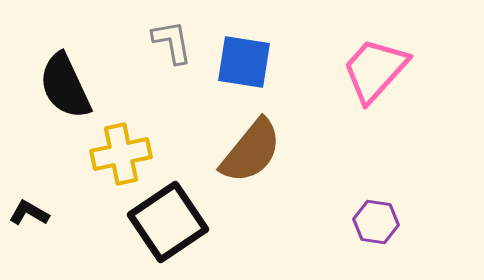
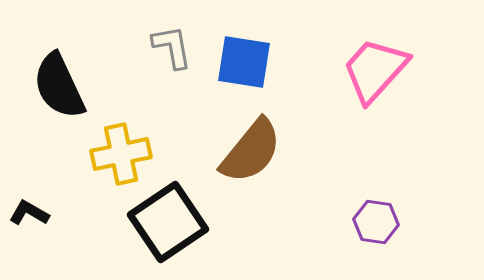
gray L-shape: moved 5 px down
black semicircle: moved 6 px left
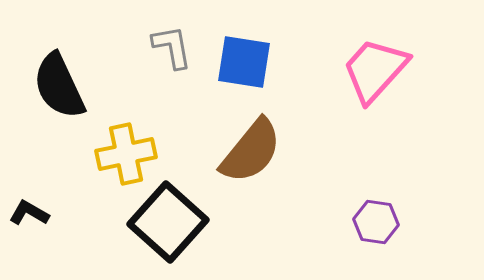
yellow cross: moved 5 px right
black square: rotated 14 degrees counterclockwise
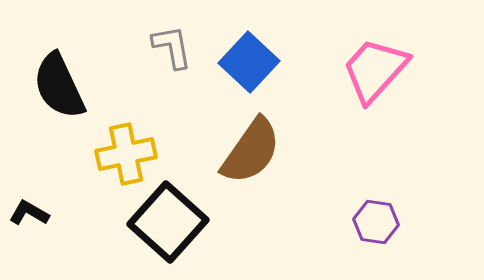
blue square: moved 5 px right; rotated 34 degrees clockwise
brown semicircle: rotated 4 degrees counterclockwise
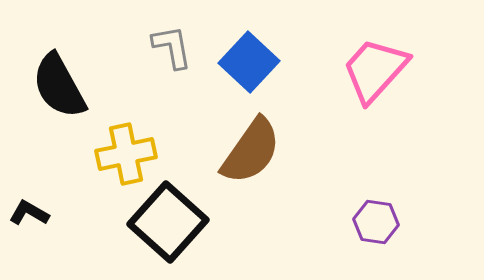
black semicircle: rotated 4 degrees counterclockwise
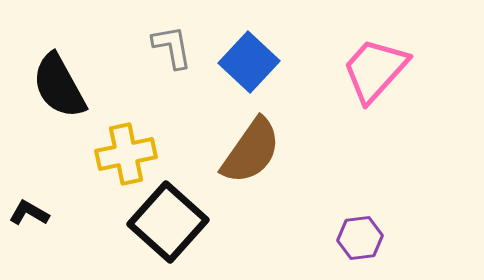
purple hexagon: moved 16 px left, 16 px down; rotated 15 degrees counterclockwise
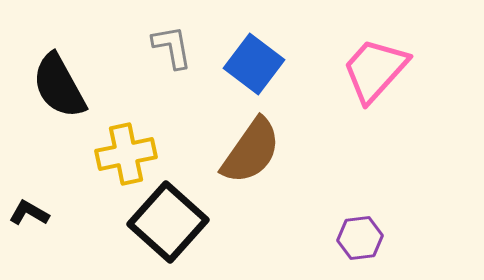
blue square: moved 5 px right, 2 px down; rotated 6 degrees counterclockwise
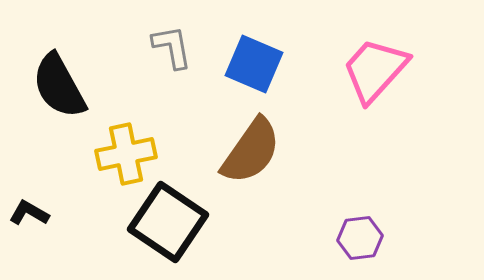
blue square: rotated 14 degrees counterclockwise
black square: rotated 8 degrees counterclockwise
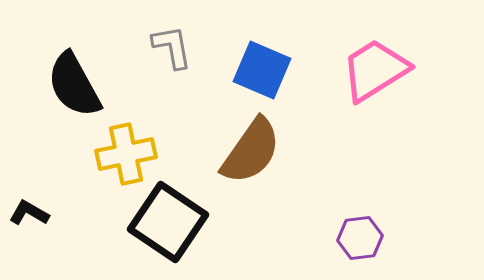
blue square: moved 8 px right, 6 px down
pink trapezoid: rotated 16 degrees clockwise
black semicircle: moved 15 px right, 1 px up
